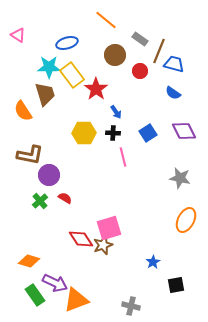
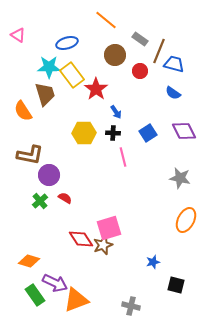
blue star: rotated 16 degrees clockwise
black square: rotated 24 degrees clockwise
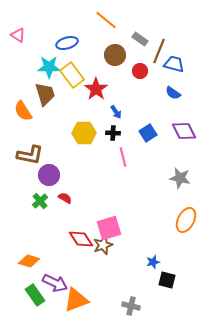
black square: moved 9 px left, 5 px up
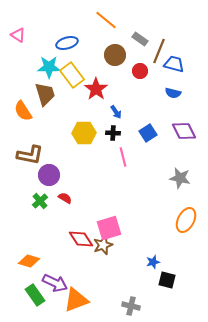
blue semicircle: rotated 21 degrees counterclockwise
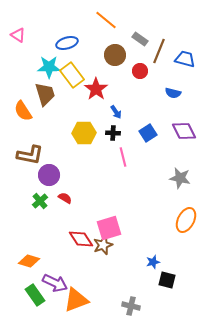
blue trapezoid: moved 11 px right, 5 px up
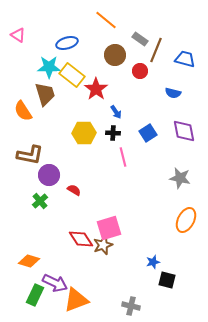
brown line: moved 3 px left, 1 px up
yellow rectangle: rotated 15 degrees counterclockwise
purple diamond: rotated 15 degrees clockwise
red semicircle: moved 9 px right, 8 px up
green rectangle: rotated 60 degrees clockwise
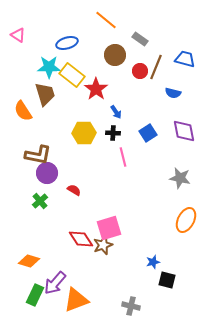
brown line: moved 17 px down
brown L-shape: moved 8 px right
purple circle: moved 2 px left, 2 px up
purple arrow: rotated 105 degrees clockwise
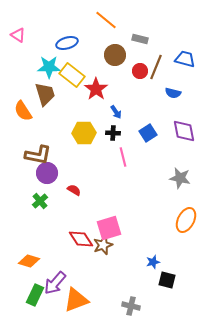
gray rectangle: rotated 21 degrees counterclockwise
